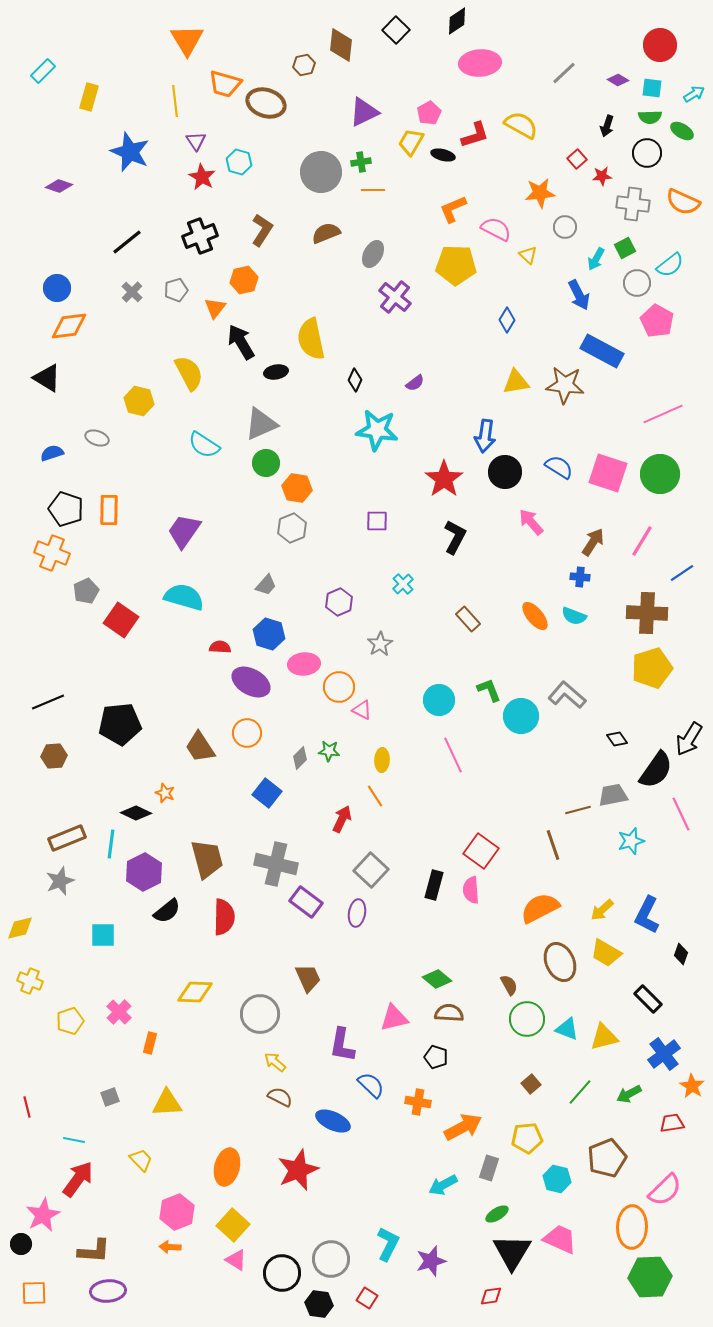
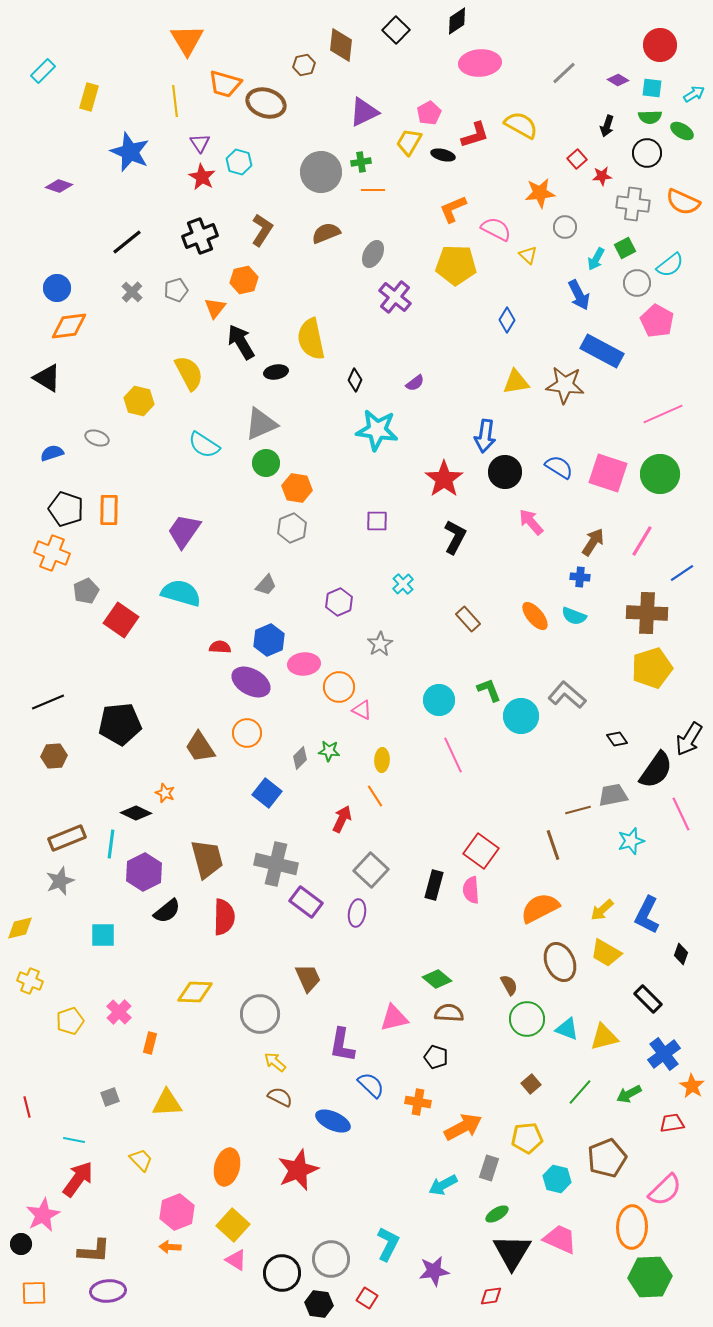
purple triangle at (196, 141): moved 4 px right, 2 px down
yellow trapezoid at (411, 142): moved 2 px left
cyan semicircle at (184, 597): moved 3 px left, 4 px up
blue hexagon at (269, 634): moved 6 px down; rotated 20 degrees clockwise
purple star at (431, 1261): moved 3 px right, 10 px down; rotated 8 degrees clockwise
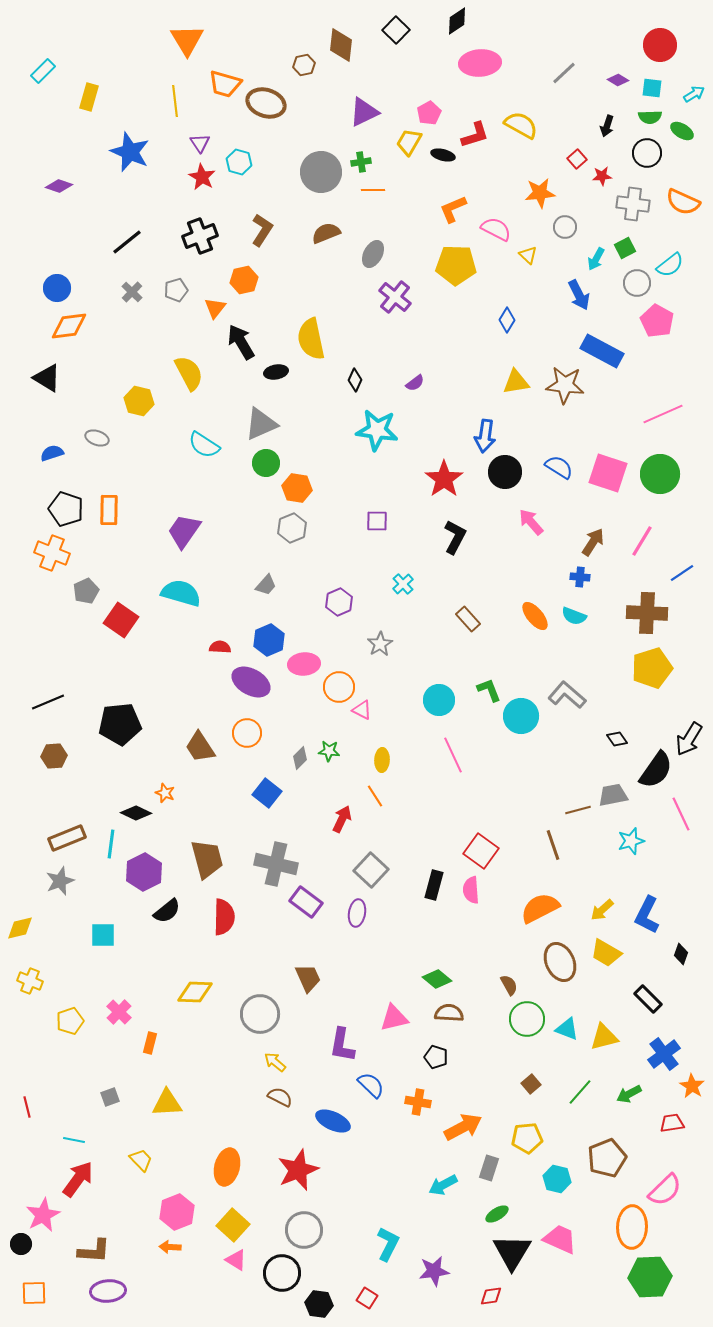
gray circle at (331, 1259): moved 27 px left, 29 px up
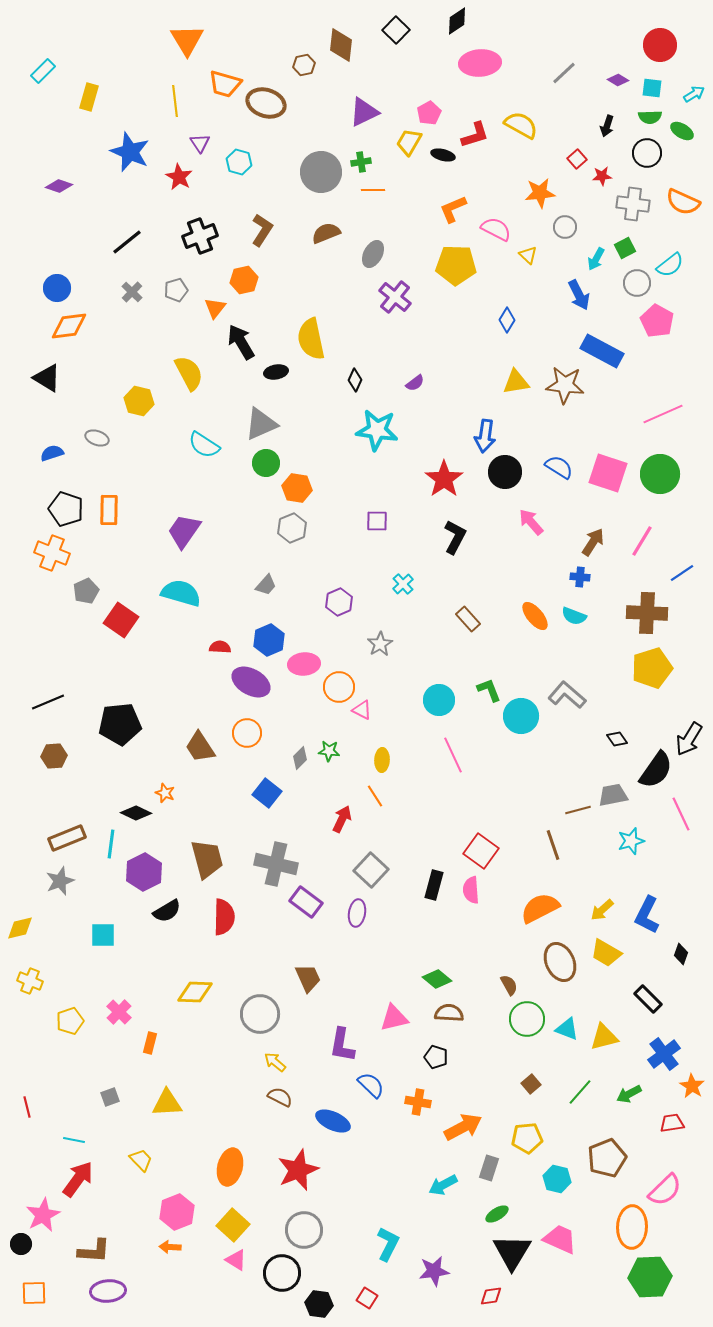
red star at (202, 177): moved 23 px left
black semicircle at (167, 911): rotated 8 degrees clockwise
orange ellipse at (227, 1167): moved 3 px right
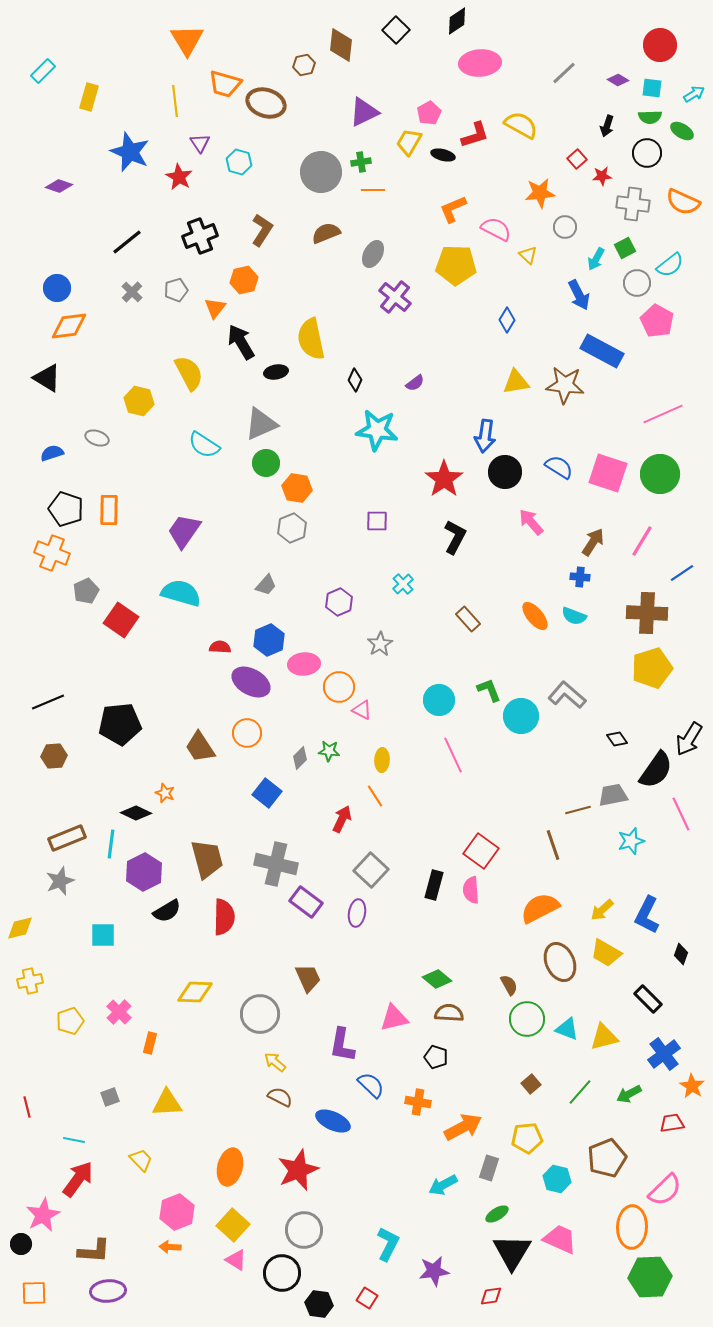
yellow cross at (30, 981): rotated 35 degrees counterclockwise
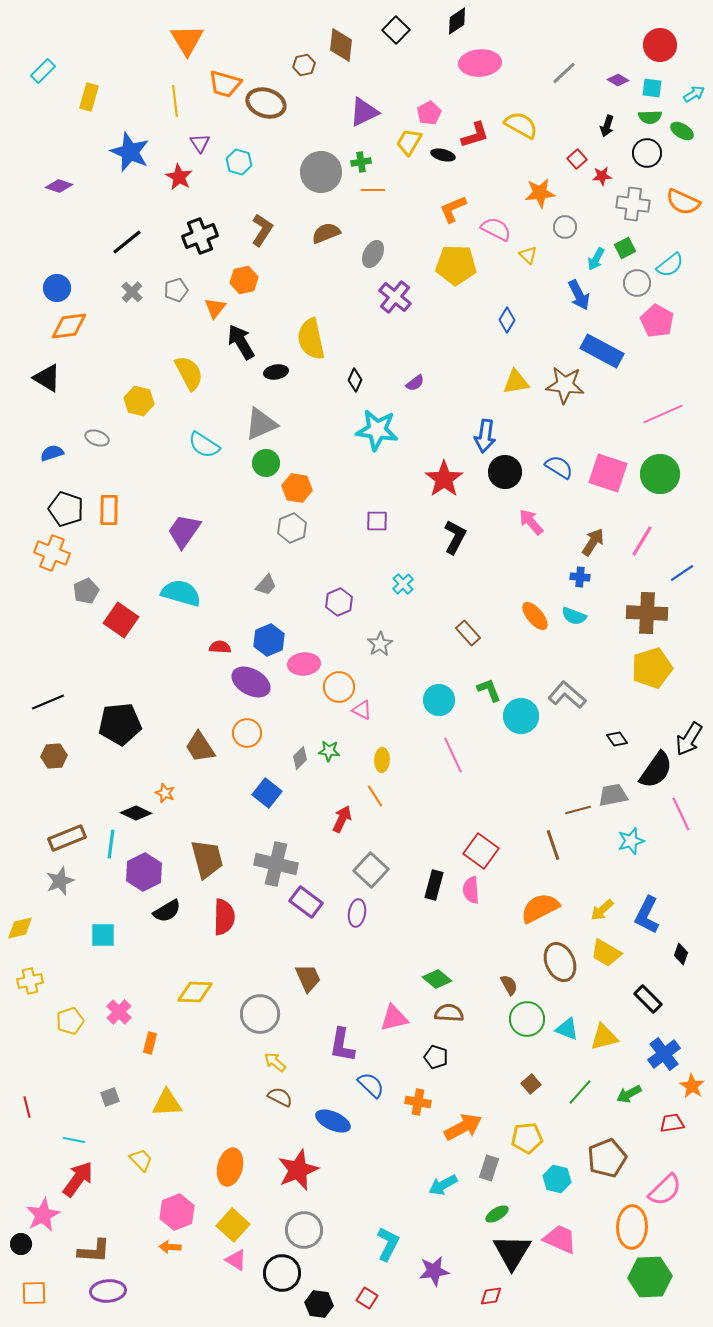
brown rectangle at (468, 619): moved 14 px down
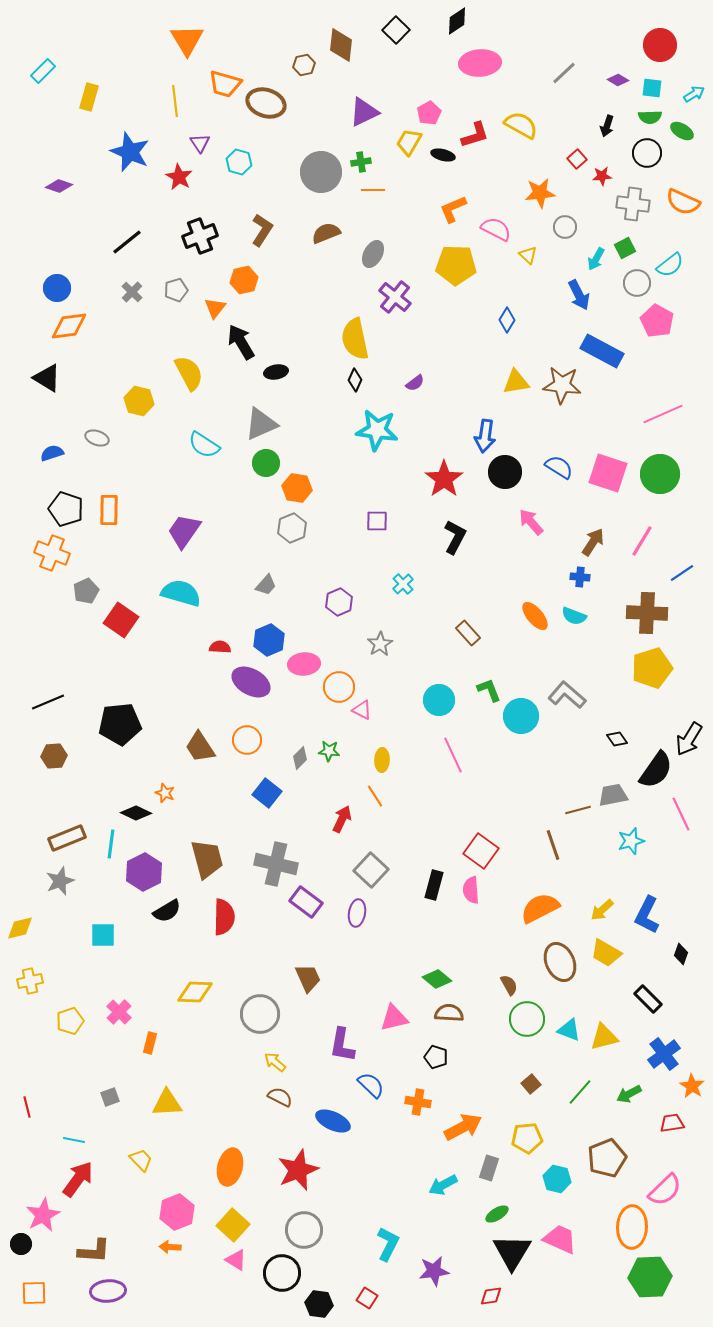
yellow semicircle at (311, 339): moved 44 px right
brown star at (565, 385): moved 3 px left
orange circle at (247, 733): moved 7 px down
cyan triangle at (567, 1029): moved 2 px right, 1 px down
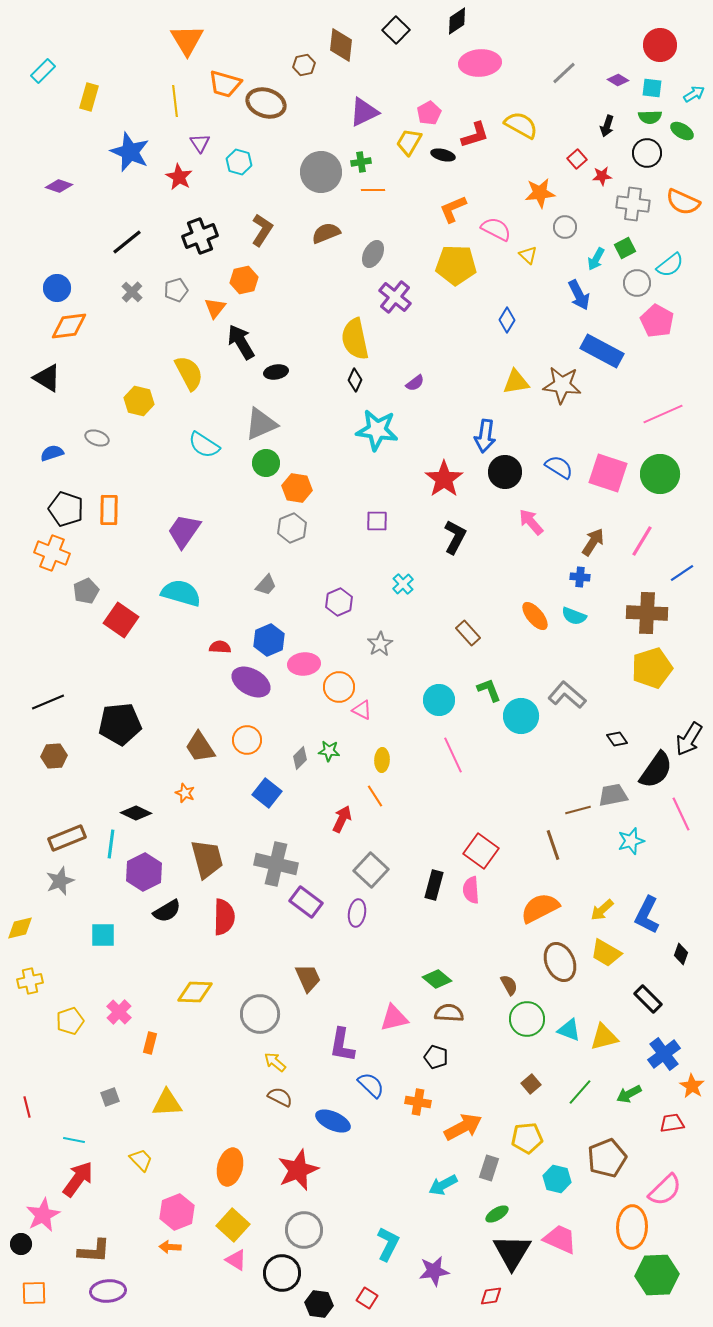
orange star at (165, 793): moved 20 px right
green hexagon at (650, 1277): moved 7 px right, 2 px up
